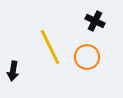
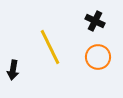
orange circle: moved 11 px right
black arrow: moved 1 px up
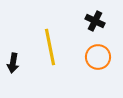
yellow line: rotated 15 degrees clockwise
black arrow: moved 7 px up
